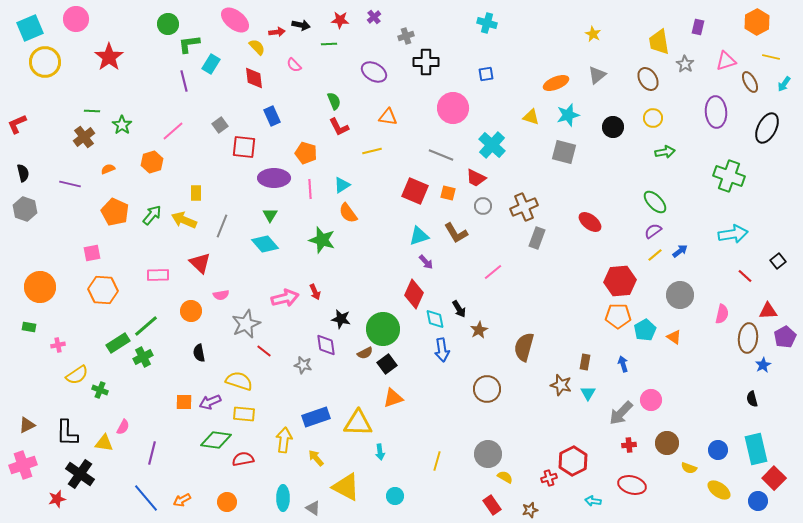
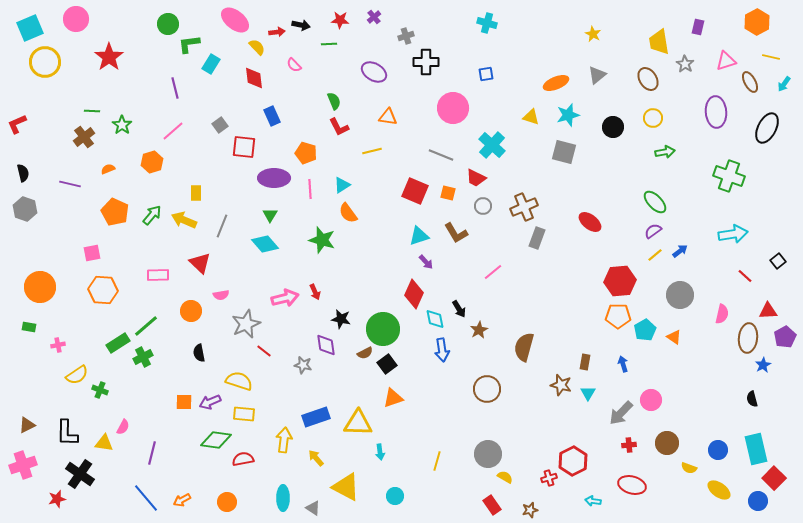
purple line at (184, 81): moved 9 px left, 7 px down
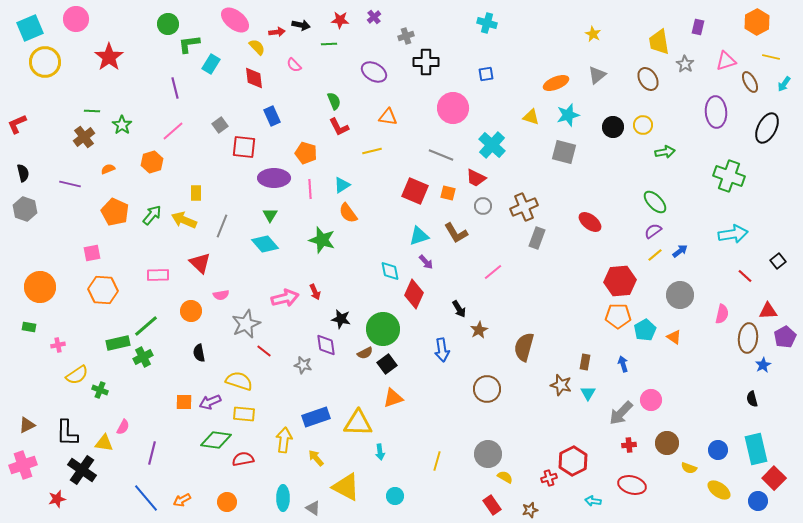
yellow circle at (653, 118): moved 10 px left, 7 px down
cyan diamond at (435, 319): moved 45 px left, 48 px up
green rectangle at (118, 343): rotated 20 degrees clockwise
black cross at (80, 474): moved 2 px right, 4 px up
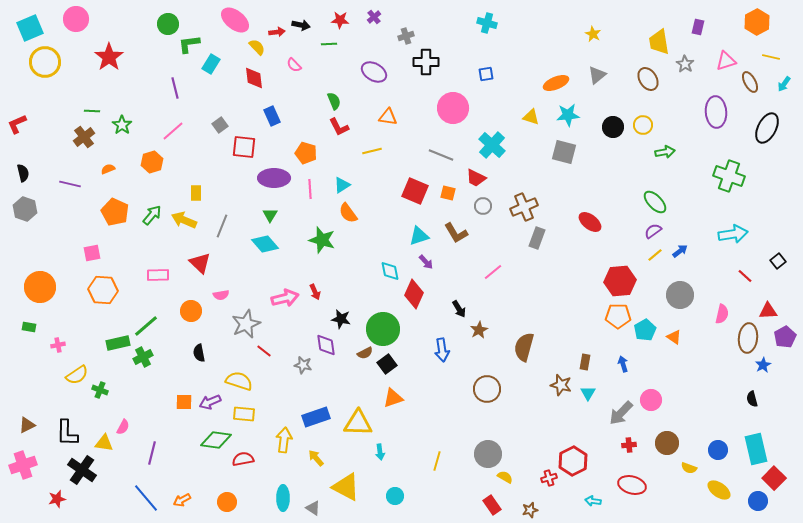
cyan star at (568, 115): rotated 10 degrees clockwise
